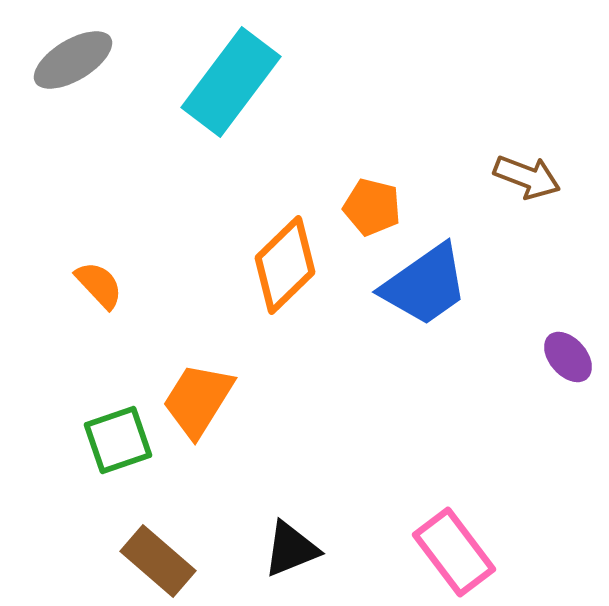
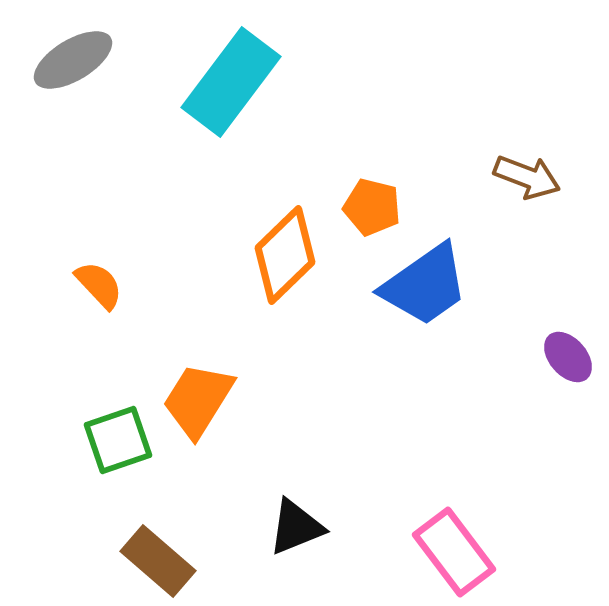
orange diamond: moved 10 px up
black triangle: moved 5 px right, 22 px up
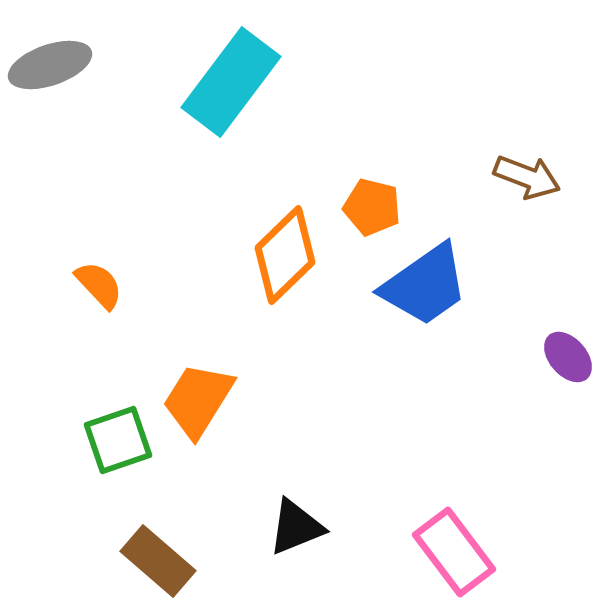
gray ellipse: moved 23 px left, 5 px down; rotated 12 degrees clockwise
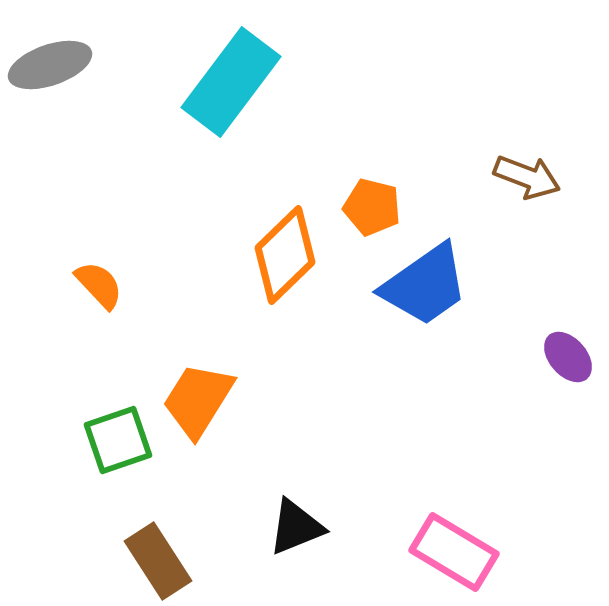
pink rectangle: rotated 22 degrees counterclockwise
brown rectangle: rotated 16 degrees clockwise
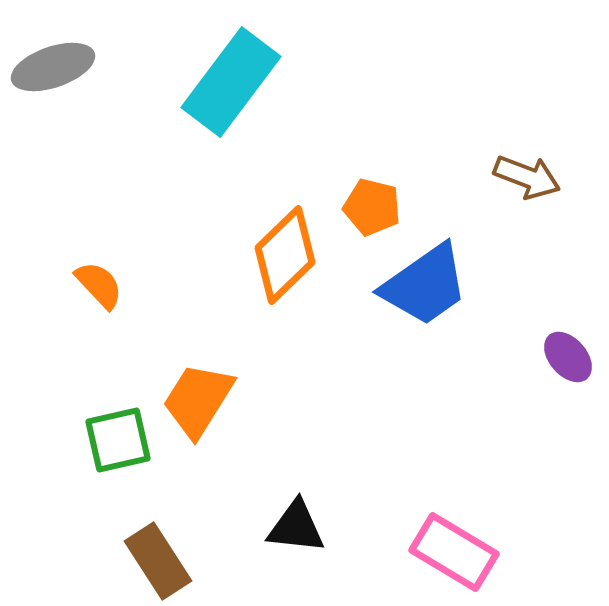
gray ellipse: moved 3 px right, 2 px down
green square: rotated 6 degrees clockwise
black triangle: rotated 28 degrees clockwise
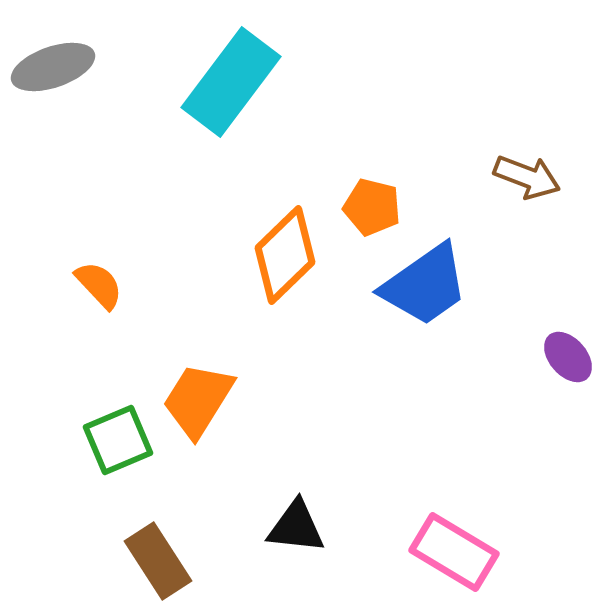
green square: rotated 10 degrees counterclockwise
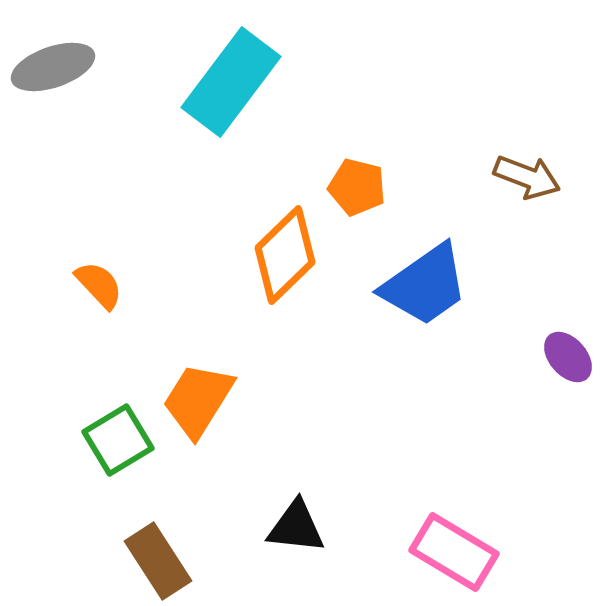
orange pentagon: moved 15 px left, 20 px up
green square: rotated 8 degrees counterclockwise
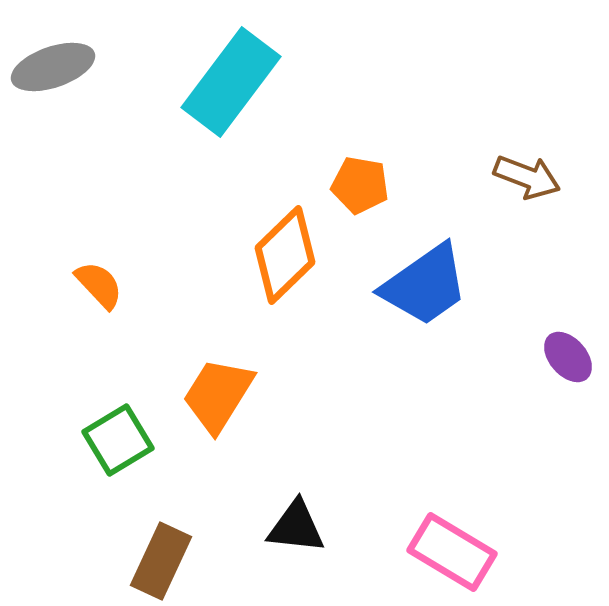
orange pentagon: moved 3 px right, 2 px up; rotated 4 degrees counterclockwise
orange trapezoid: moved 20 px right, 5 px up
pink rectangle: moved 2 px left
brown rectangle: moved 3 px right; rotated 58 degrees clockwise
